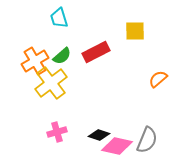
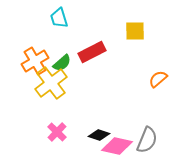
red rectangle: moved 4 px left
green semicircle: moved 7 px down
pink cross: rotated 30 degrees counterclockwise
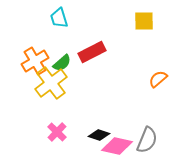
yellow square: moved 9 px right, 10 px up
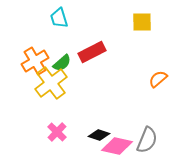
yellow square: moved 2 px left, 1 px down
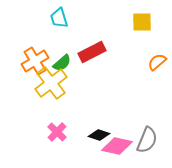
orange semicircle: moved 1 px left, 17 px up
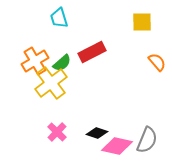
orange semicircle: rotated 90 degrees clockwise
black diamond: moved 2 px left, 2 px up
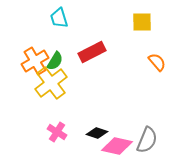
green semicircle: moved 7 px left, 2 px up; rotated 18 degrees counterclockwise
pink cross: rotated 12 degrees counterclockwise
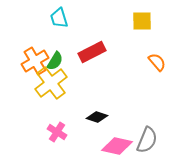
yellow square: moved 1 px up
black diamond: moved 16 px up
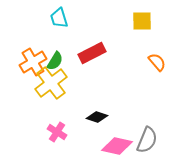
red rectangle: moved 1 px down
orange cross: moved 2 px left, 1 px down
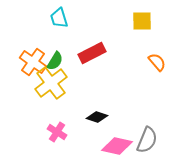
orange cross: rotated 24 degrees counterclockwise
